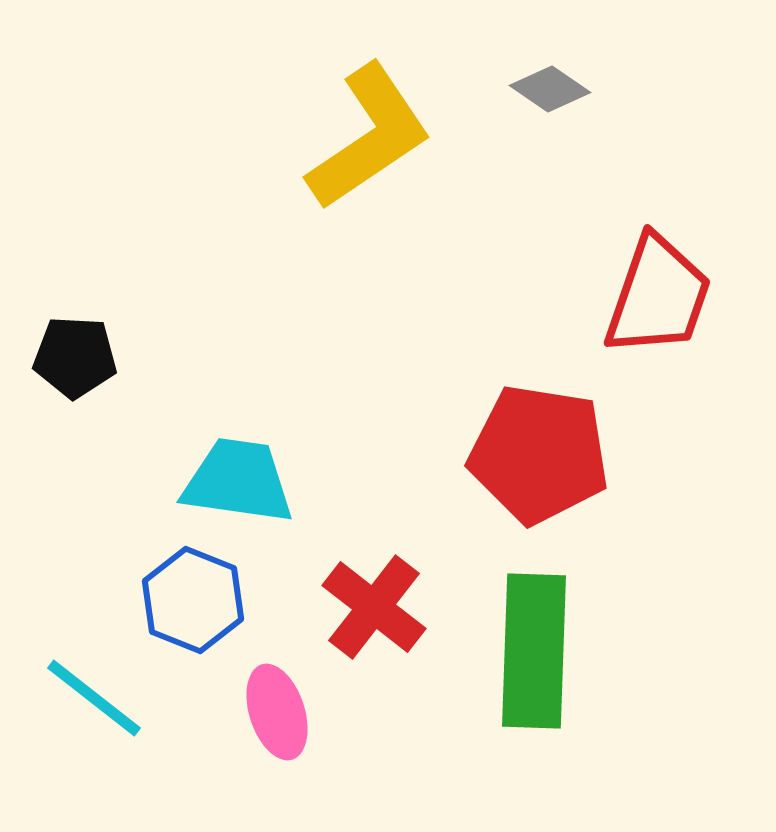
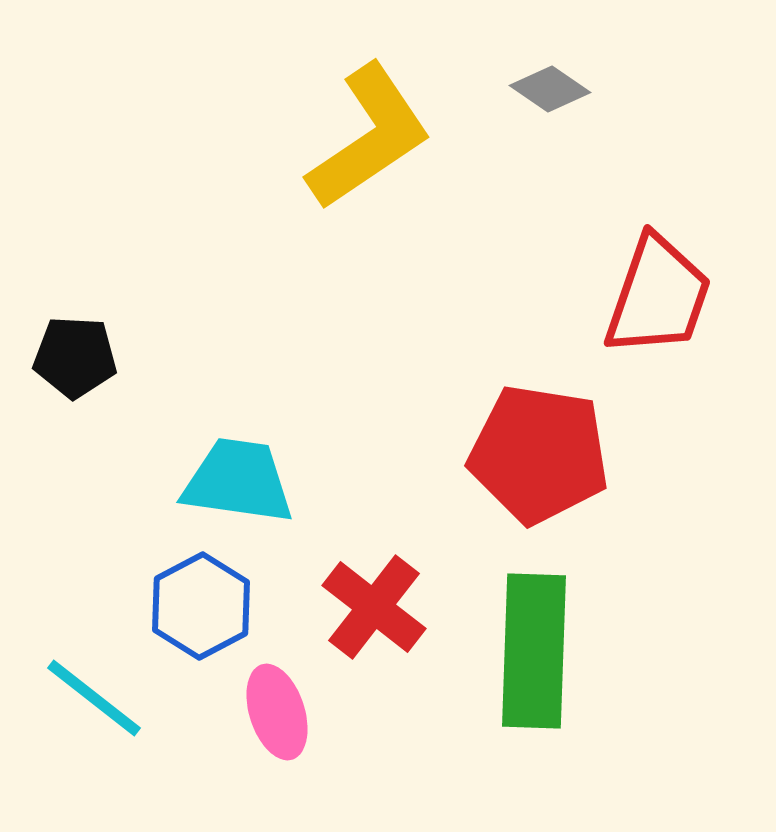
blue hexagon: moved 8 px right, 6 px down; rotated 10 degrees clockwise
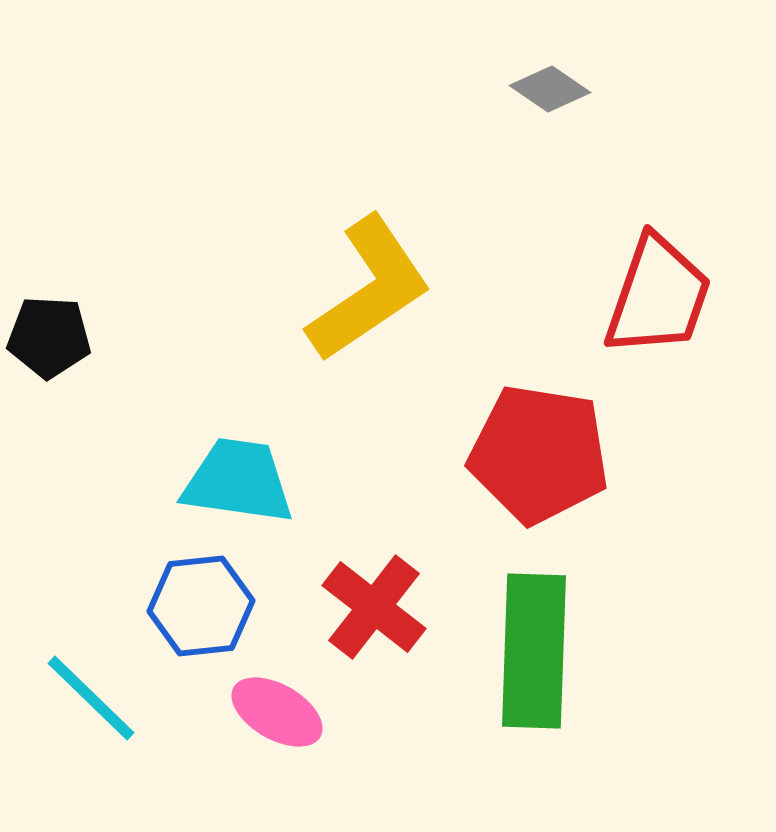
yellow L-shape: moved 152 px down
black pentagon: moved 26 px left, 20 px up
blue hexagon: rotated 22 degrees clockwise
cyan line: moved 3 px left; rotated 6 degrees clockwise
pink ellipse: rotated 42 degrees counterclockwise
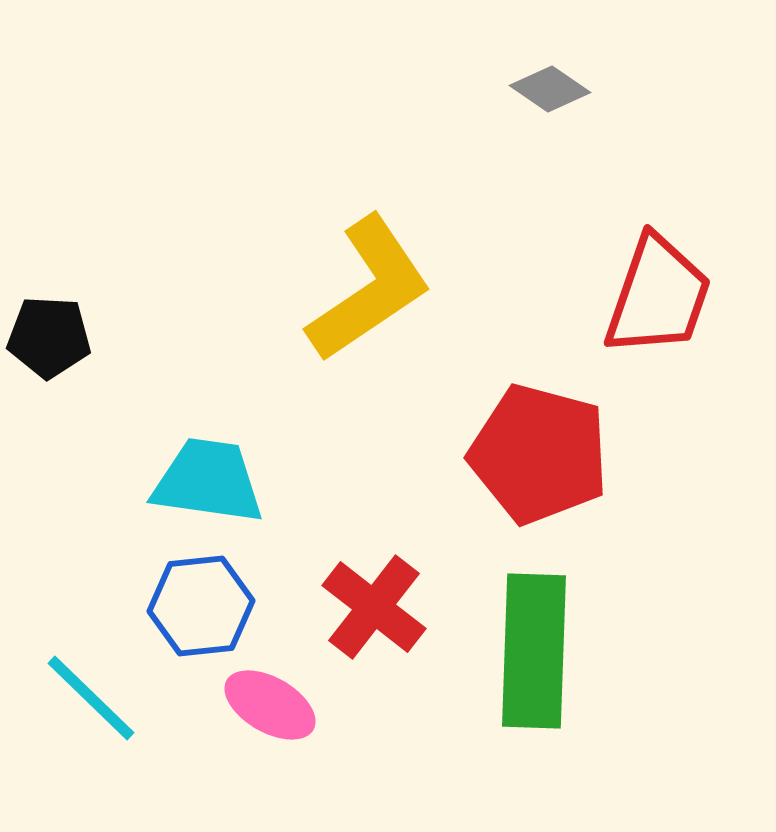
red pentagon: rotated 6 degrees clockwise
cyan trapezoid: moved 30 px left
pink ellipse: moved 7 px left, 7 px up
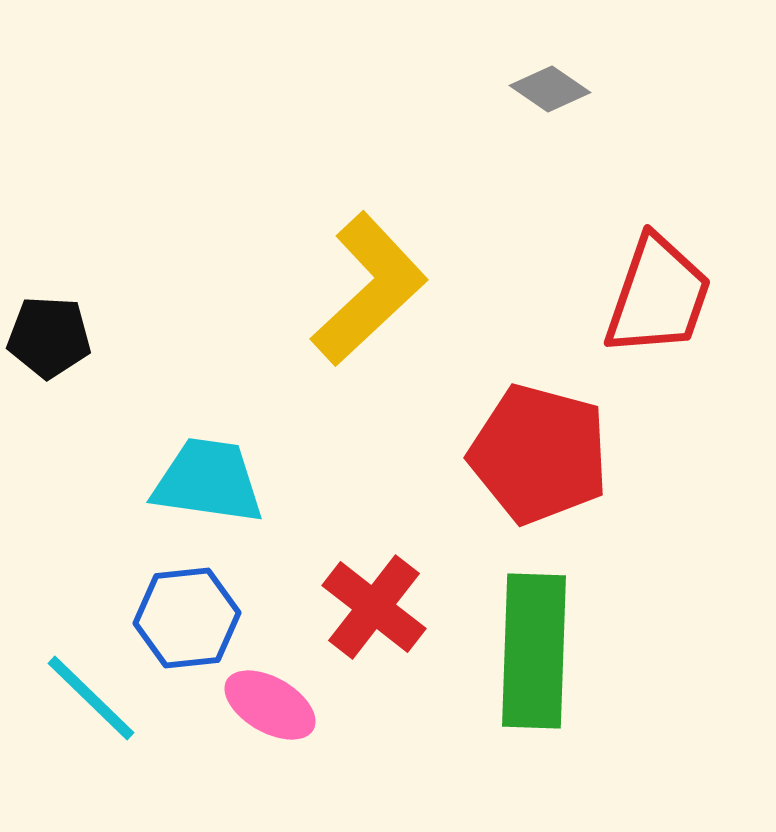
yellow L-shape: rotated 9 degrees counterclockwise
blue hexagon: moved 14 px left, 12 px down
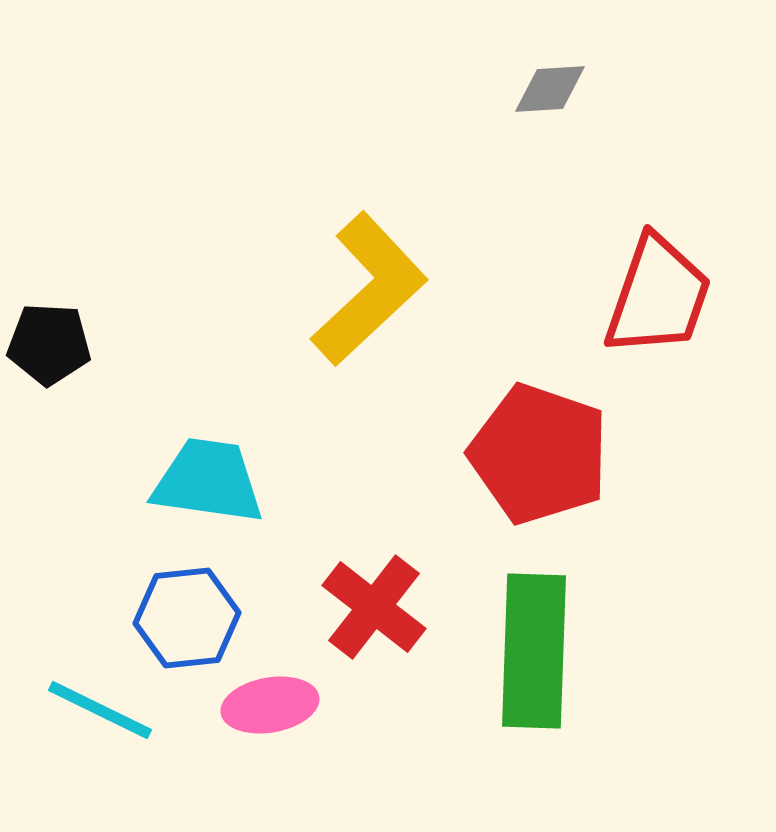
gray diamond: rotated 38 degrees counterclockwise
black pentagon: moved 7 px down
red pentagon: rotated 4 degrees clockwise
cyan line: moved 9 px right, 12 px down; rotated 18 degrees counterclockwise
pink ellipse: rotated 40 degrees counterclockwise
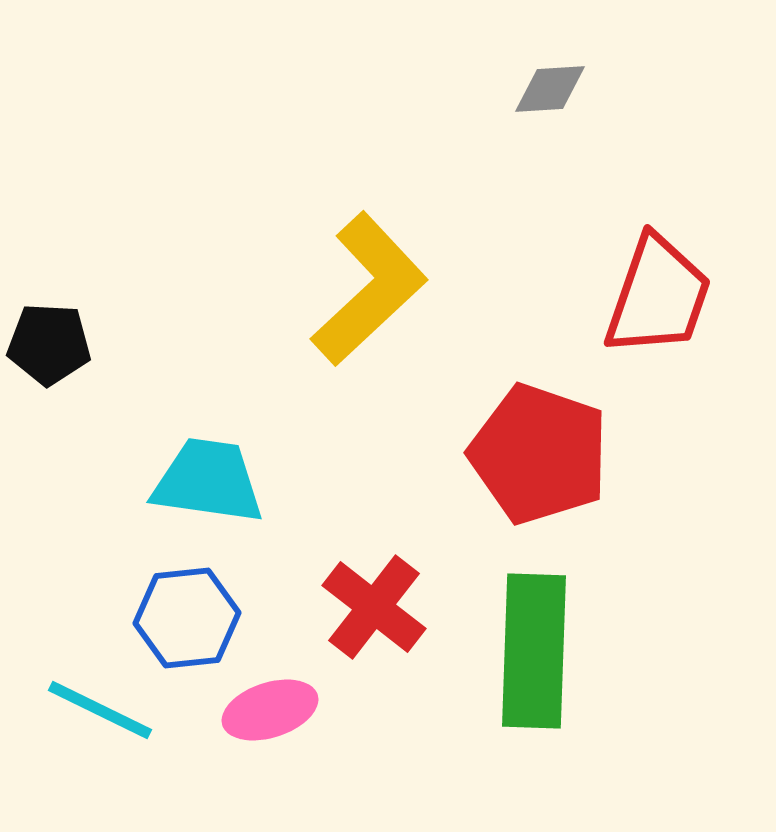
pink ellipse: moved 5 px down; rotated 8 degrees counterclockwise
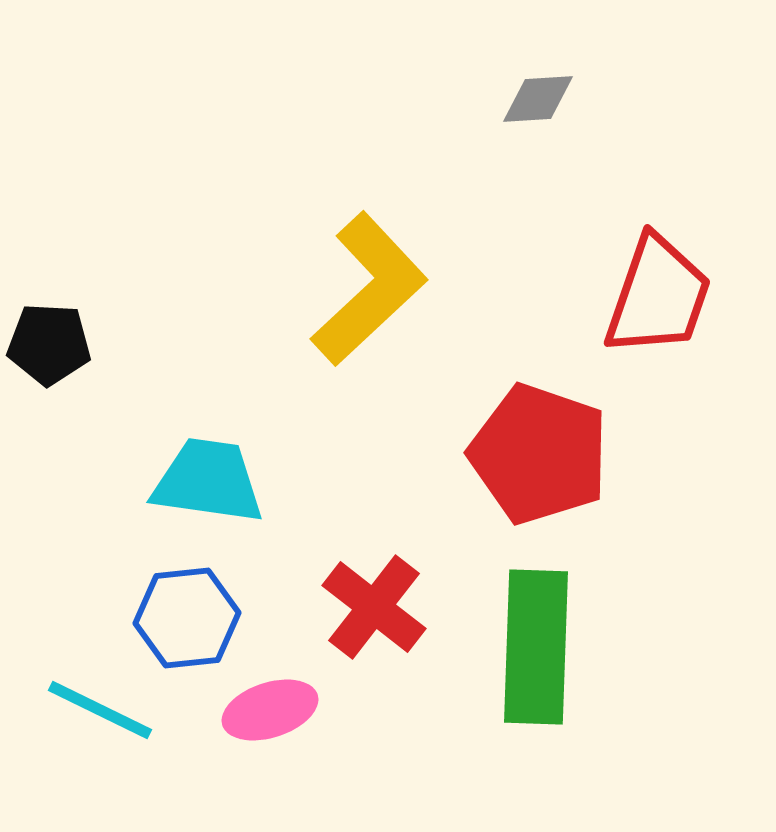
gray diamond: moved 12 px left, 10 px down
green rectangle: moved 2 px right, 4 px up
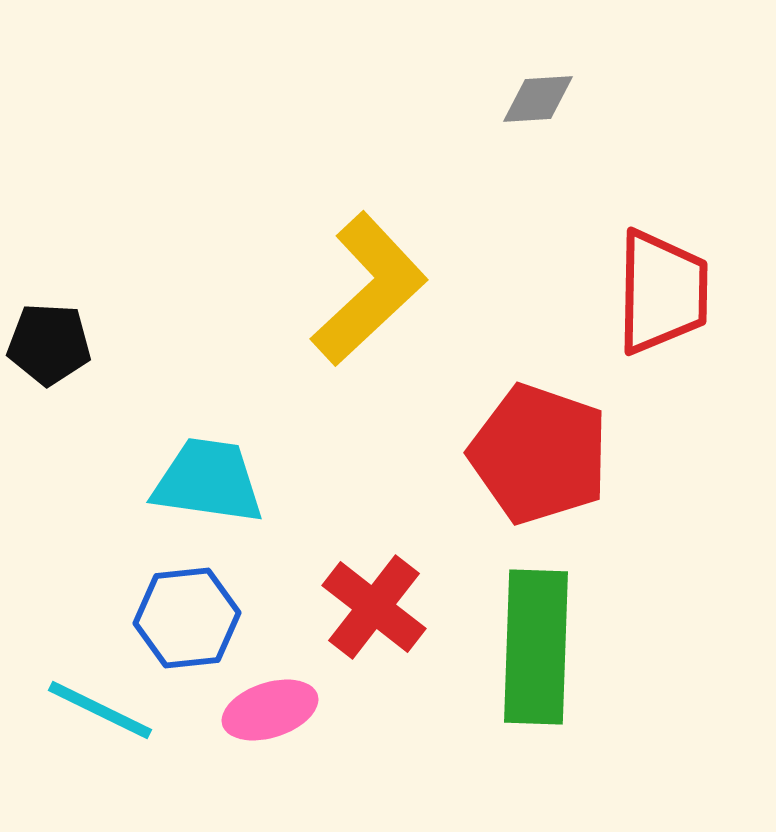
red trapezoid: moved 4 px right, 4 px up; rotated 18 degrees counterclockwise
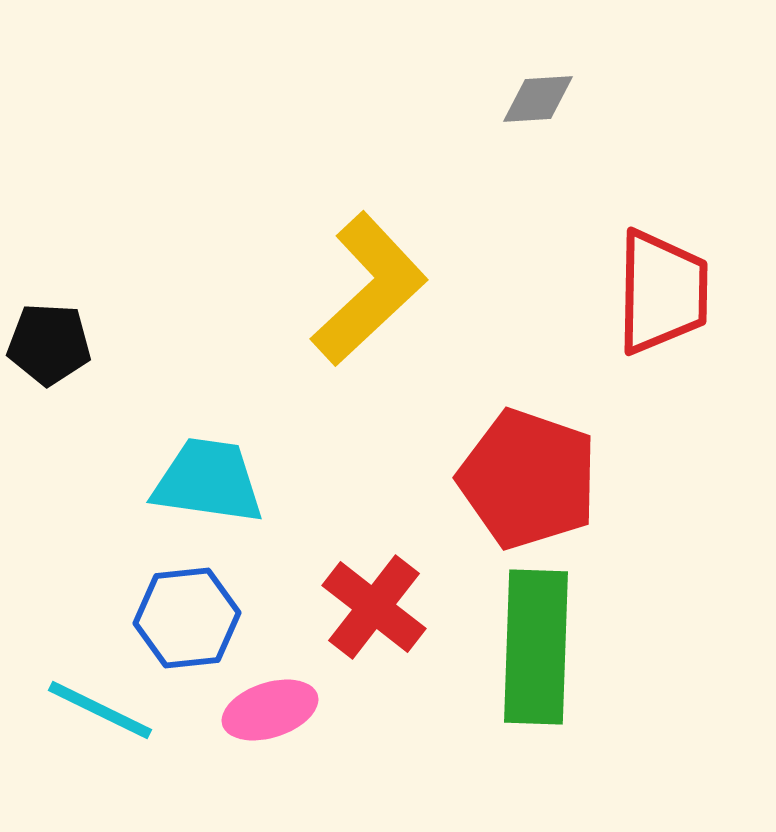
red pentagon: moved 11 px left, 25 px down
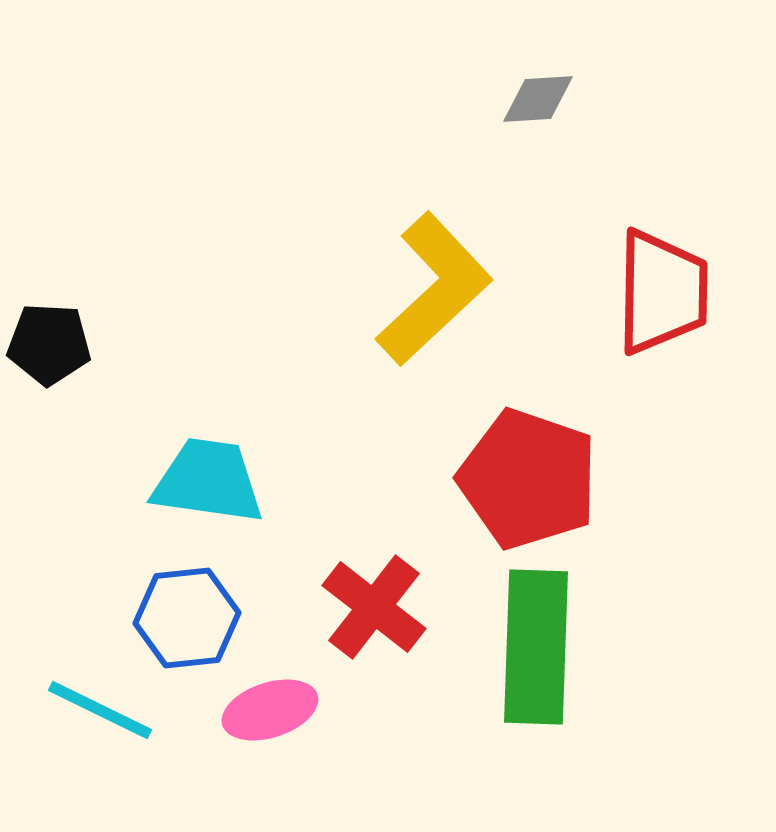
yellow L-shape: moved 65 px right
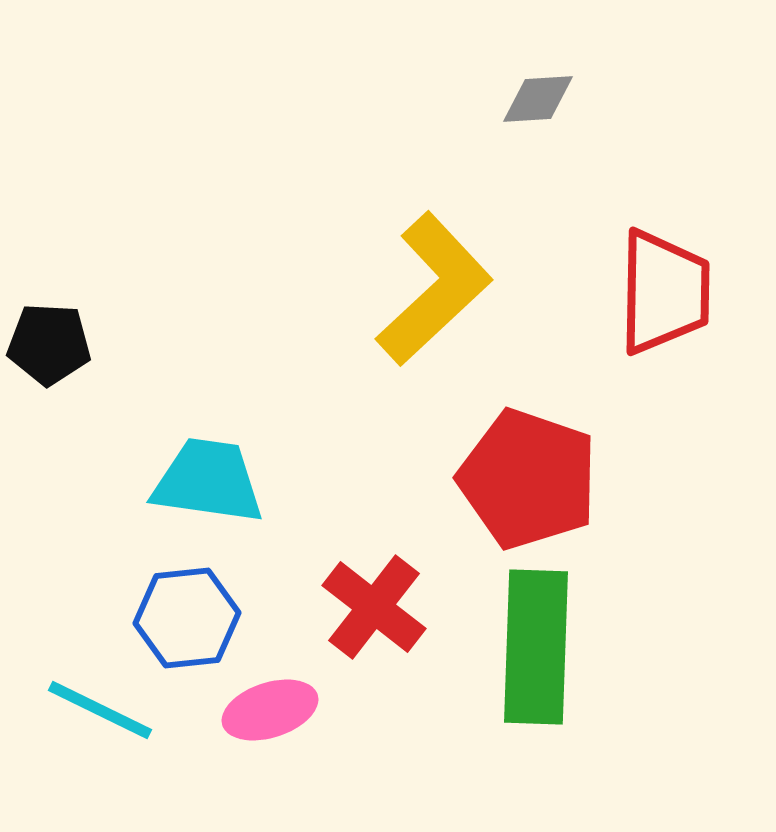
red trapezoid: moved 2 px right
